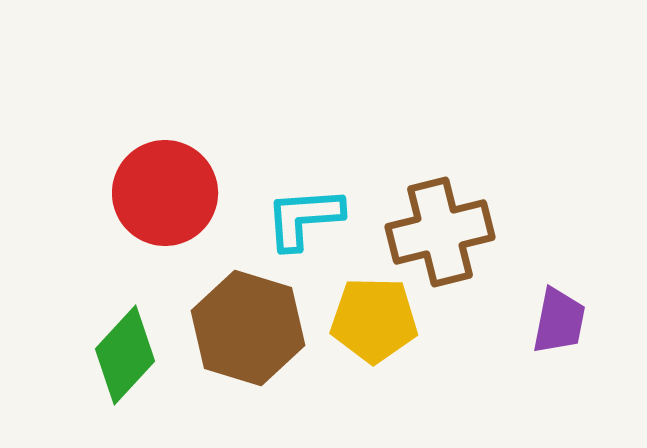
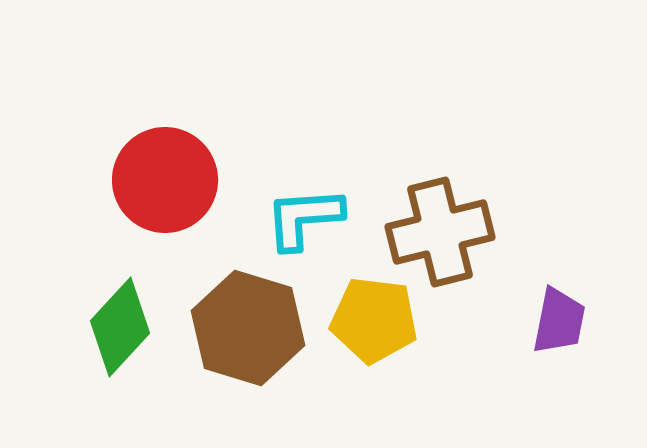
red circle: moved 13 px up
yellow pentagon: rotated 6 degrees clockwise
green diamond: moved 5 px left, 28 px up
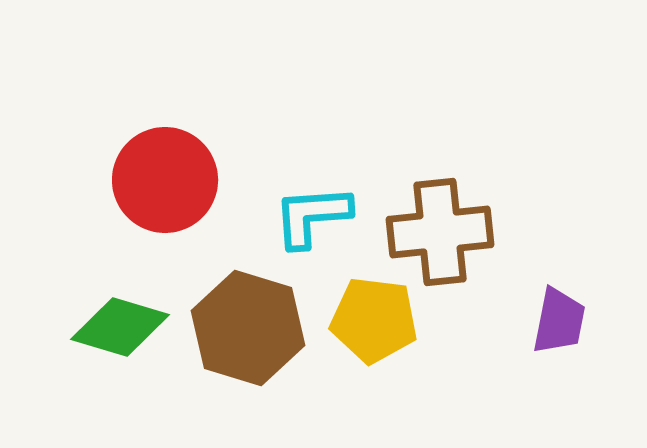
cyan L-shape: moved 8 px right, 2 px up
brown cross: rotated 8 degrees clockwise
green diamond: rotated 64 degrees clockwise
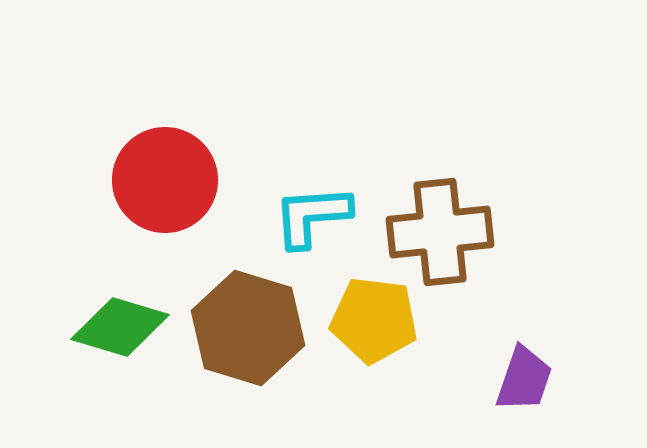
purple trapezoid: moved 35 px left, 58 px down; rotated 8 degrees clockwise
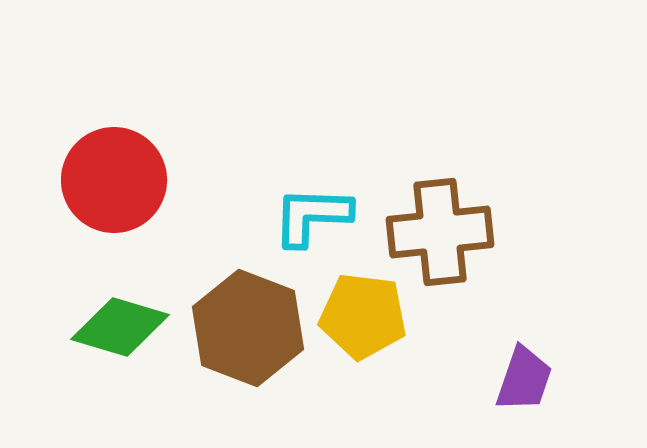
red circle: moved 51 px left
cyan L-shape: rotated 6 degrees clockwise
yellow pentagon: moved 11 px left, 4 px up
brown hexagon: rotated 4 degrees clockwise
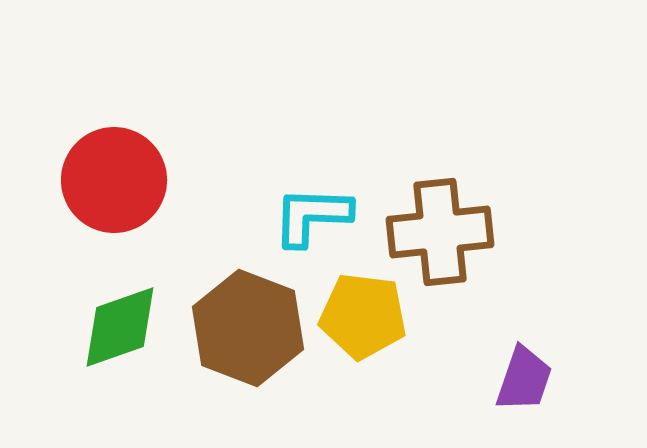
green diamond: rotated 36 degrees counterclockwise
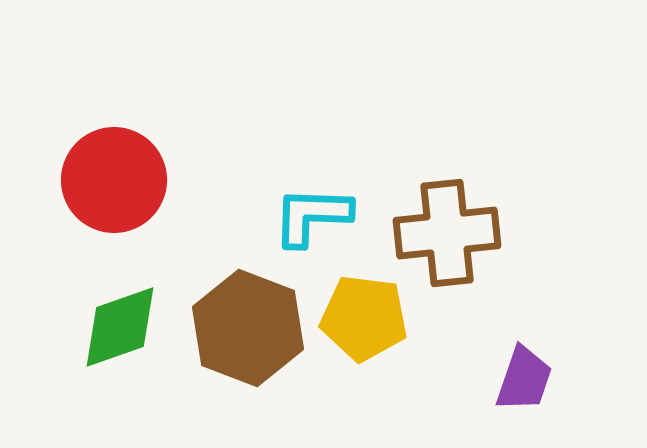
brown cross: moved 7 px right, 1 px down
yellow pentagon: moved 1 px right, 2 px down
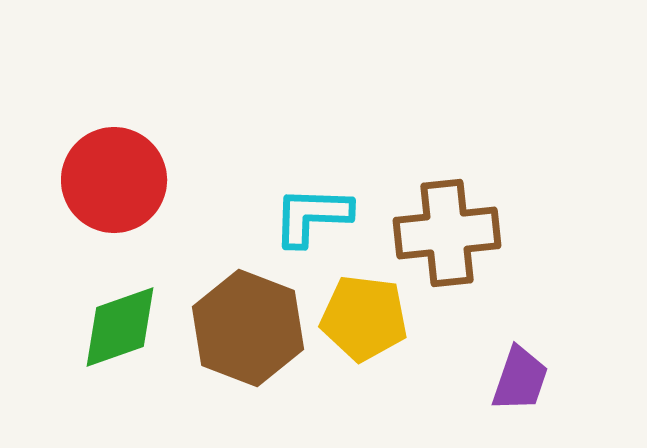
purple trapezoid: moved 4 px left
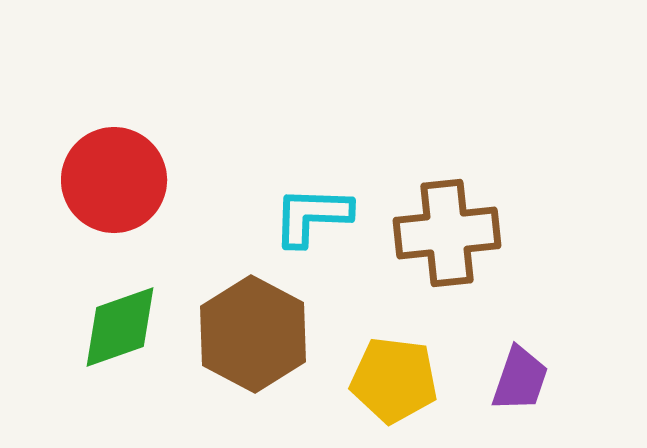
yellow pentagon: moved 30 px right, 62 px down
brown hexagon: moved 5 px right, 6 px down; rotated 7 degrees clockwise
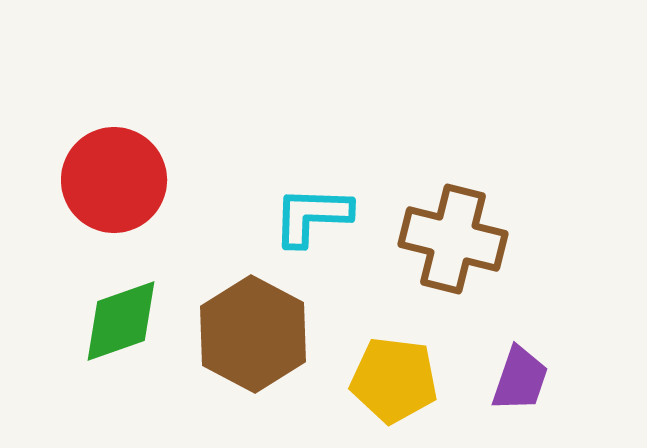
brown cross: moved 6 px right, 6 px down; rotated 20 degrees clockwise
green diamond: moved 1 px right, 6 px up
